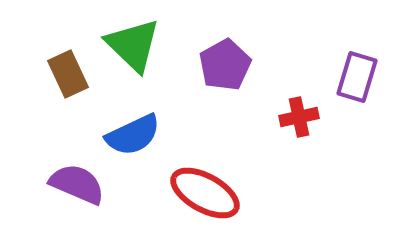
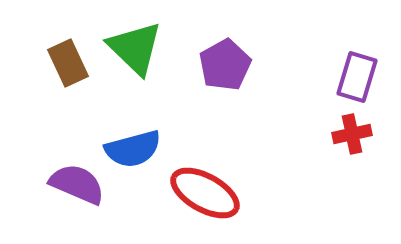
green triangle: moved 2 px right, 3 px down
brown rectangle: moved 11 px up
red cross: moved 53 px right, 17 px down
blue semicircle: moved 14 px down; rotated 10 degrees clockwise
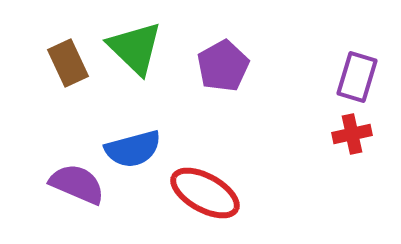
purple pentagon: moved 2 px left, 1 px down
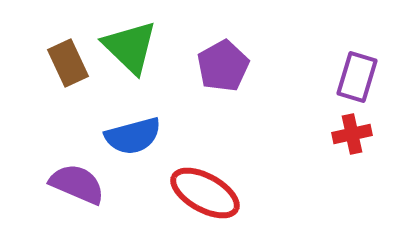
green triangle: moved 5 px left, 1 px up
blue semicircle: moved 13 px up
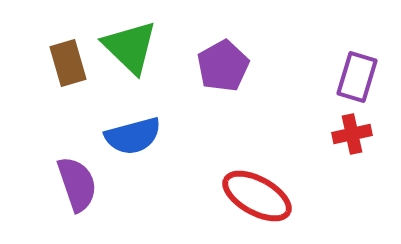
brown rectangle: rotated 9 degrees clockwise
purple semicircle: rotated 48 degrees clockwise
red ellipse: moved 52 px right, 3 px down
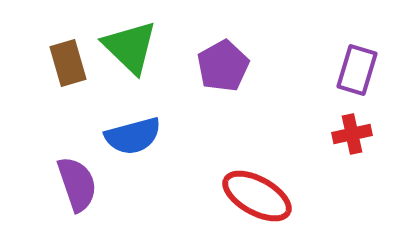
purple rectangle: moved 7 px up
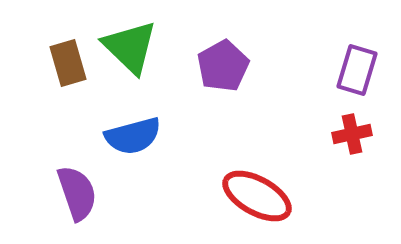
purple semicircle: moved 9 px down
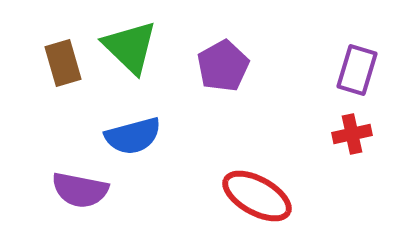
brown rectangle: moved 5 px left
purple semicircle: moved 3 px right, 3 px up; rotated 120 degrees clockwise
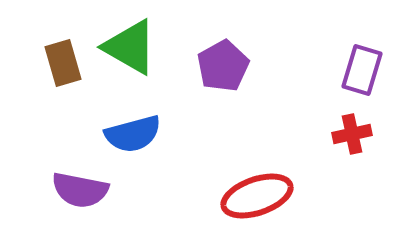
green triangle: rotated 14 degrees counterclockwise
purple rectangle: moved 5 px right
blue semicircle: moved 2 px up
red ellipse: rotated 48 degrees counterclockwise
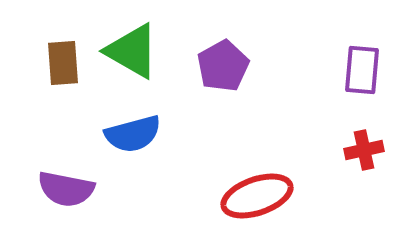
green triangle: moved 2 px right, 4 px down
brown rectangle: rotated 12 degrees clockwise
purple rectangle: rotated 12 degrees counterclockwise
red cross: moved 12 px right, 16 px down
purple semicircle: moved 14 px left, 1 px up
